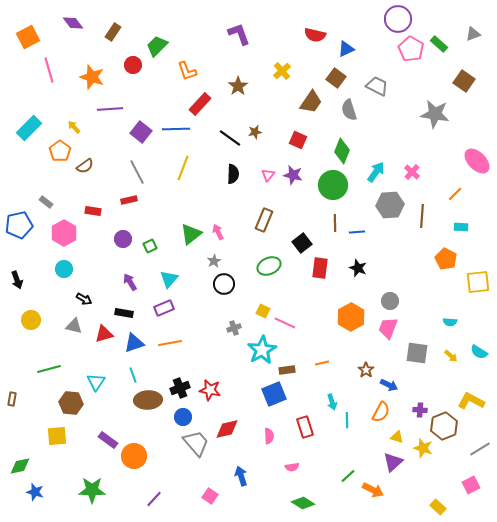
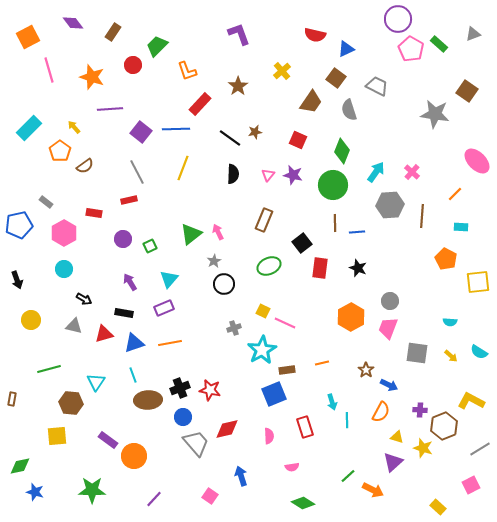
brown square at (464, 81): moved 3 px right, 10 px down
red rectangle at (93, 211): moved 1 px right, 2 px down
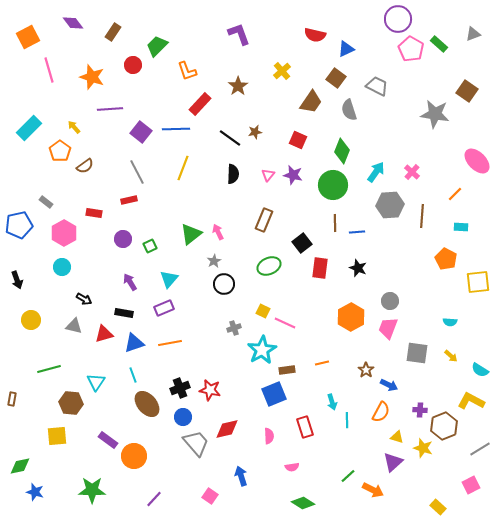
cyan circle at (64, 269): moved 2 px left, 2 px up
cyan semicircle at (479, 352): moved 1 px right, 18 px down
brown ellipse at (148, 400): moved 1 px left, 4 px down; rotated 52 degrees clockwise
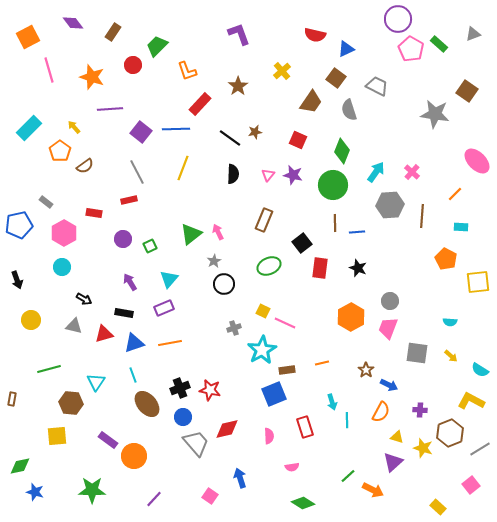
brown hexagon at (444, 426): moved 6 px right, 7 px down
blue arrow at (241, 476): moved 1 px left, 2 px down
pink square at (471, 485): rotated 12 degrees counterclockwise
